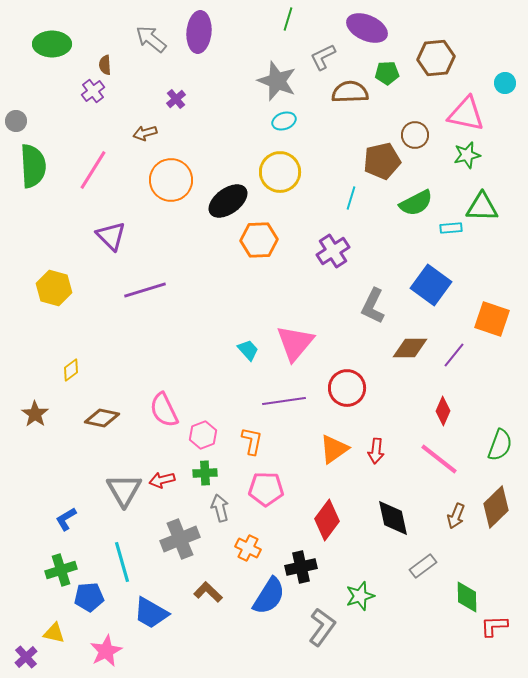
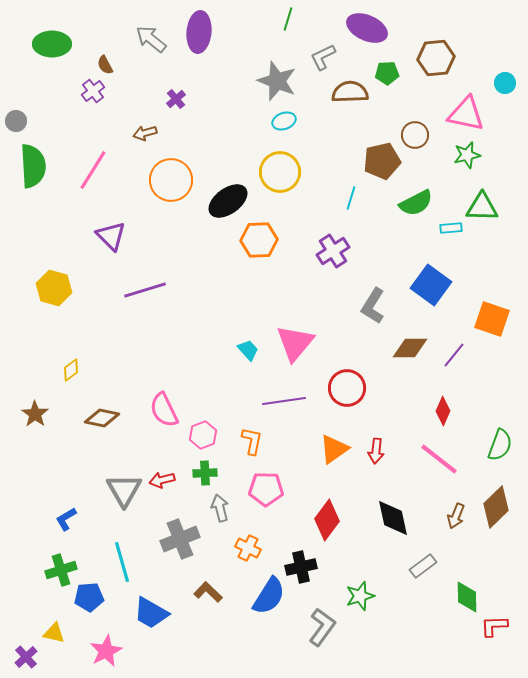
brown semicircle at (105, 65): rotated 24 degrees counterclockwise
gray L-shape at (373, 306): rotated 6 degrees clockwise
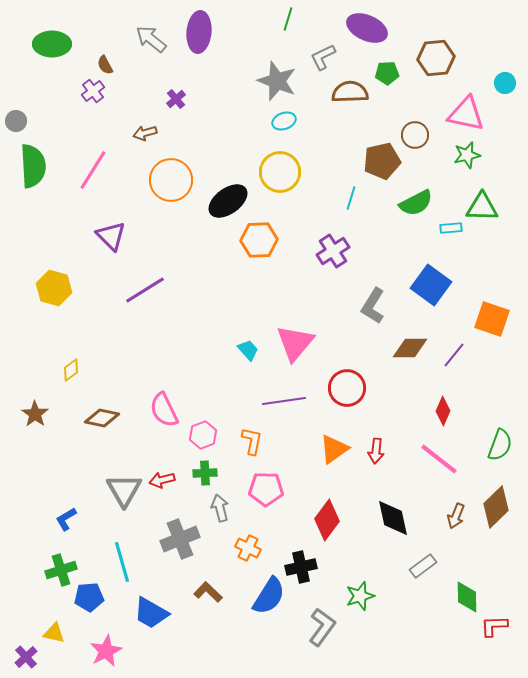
purple line at (145, 290): rotated 15 degrees counterclockwise
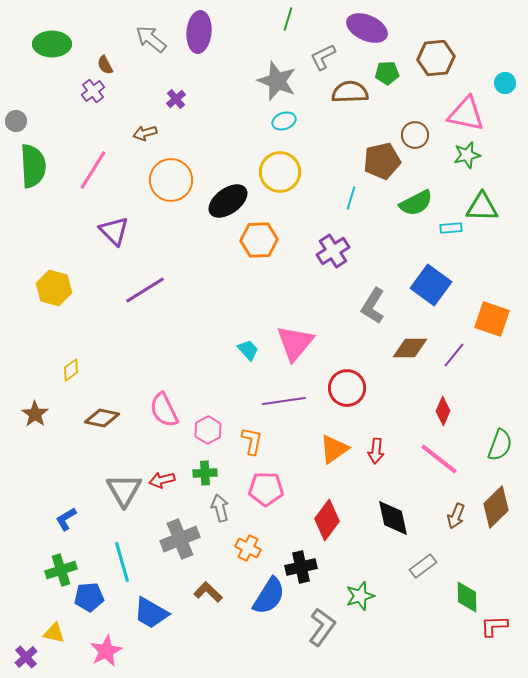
purple triangle at (111, 236): moved 3 px right, 5 px up
pink hexagon at (203, 435): moved 5 px right, 5 px up; rotated 8 degrees counterclockwise
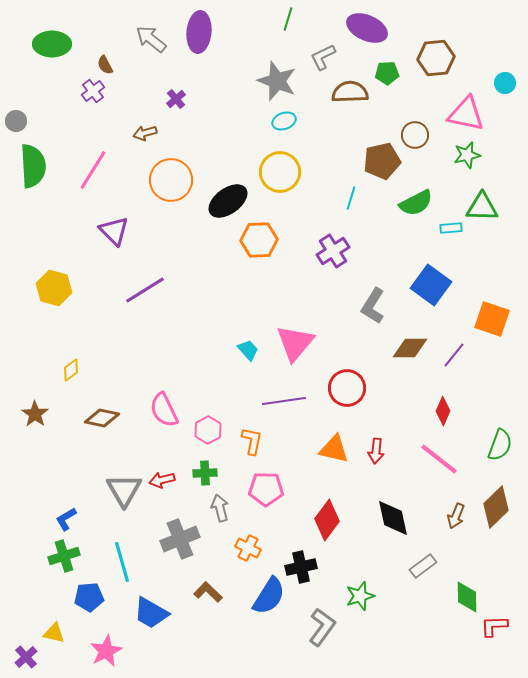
orange triangle at (334, 449): rotated 48 degrees clockwise
green cross at (61, 570): moved 3 px right, 14 px up
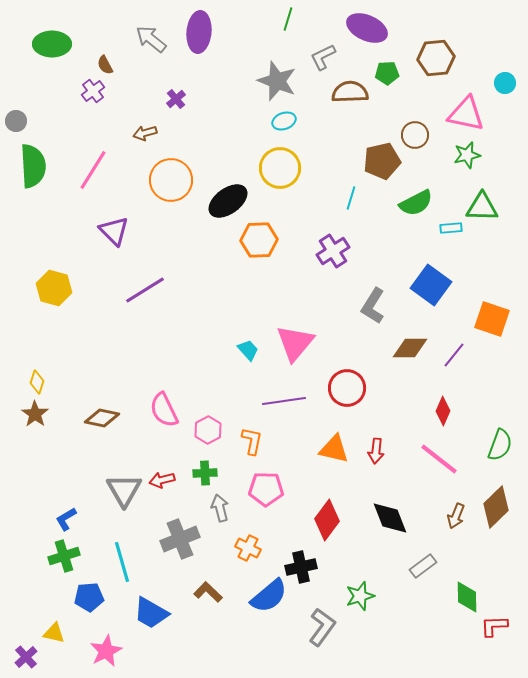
yellow circle at (280, 172): moved 4 px up
yellow diamond at (71, 370): moved 34 px left, 12 px down; rotated 35 degrees counterclockwise
black diamond at (393, 518): moved 3 px left; rotated 9 degrees counterclockwise
blue semicircle at (269, 596): rotated 18 degrees clockwise
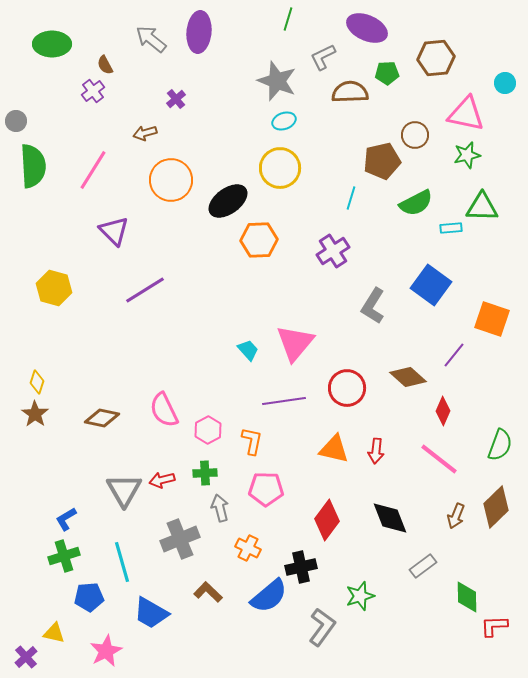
brown diamond at (410, 348): moved 2 px left, 29 px down; rotated 42 degrees clockwise
